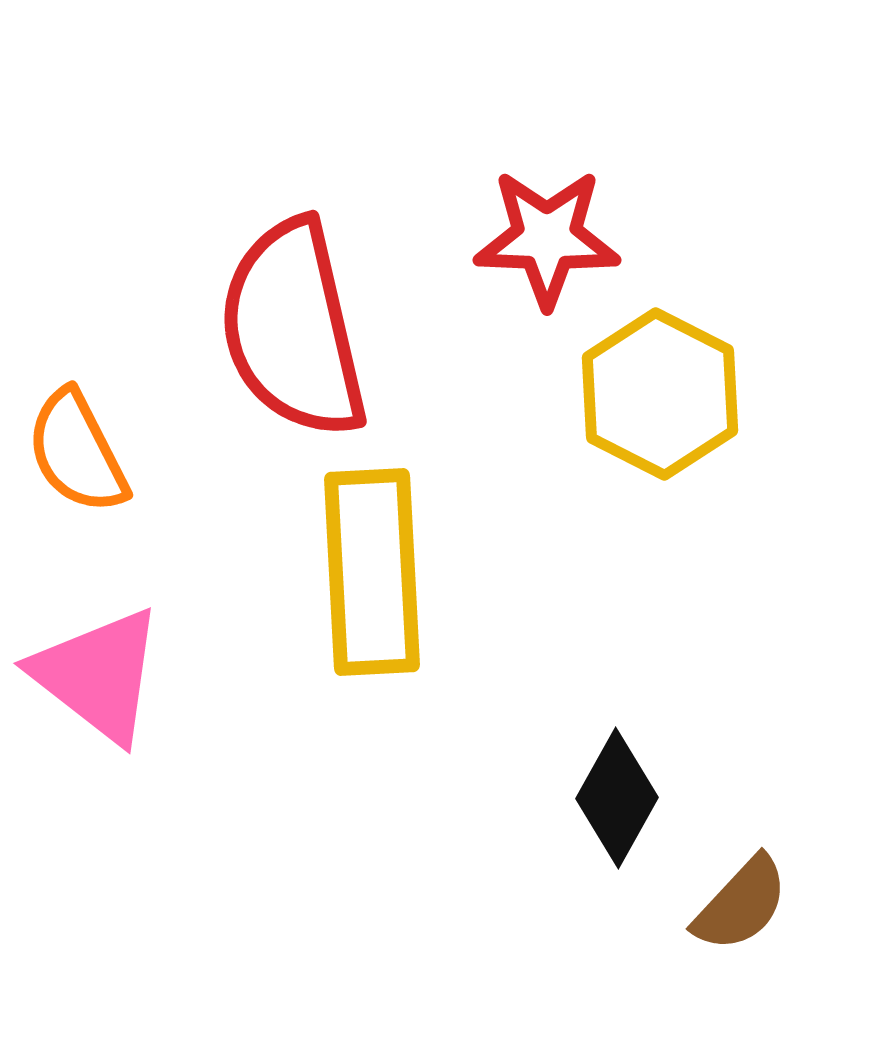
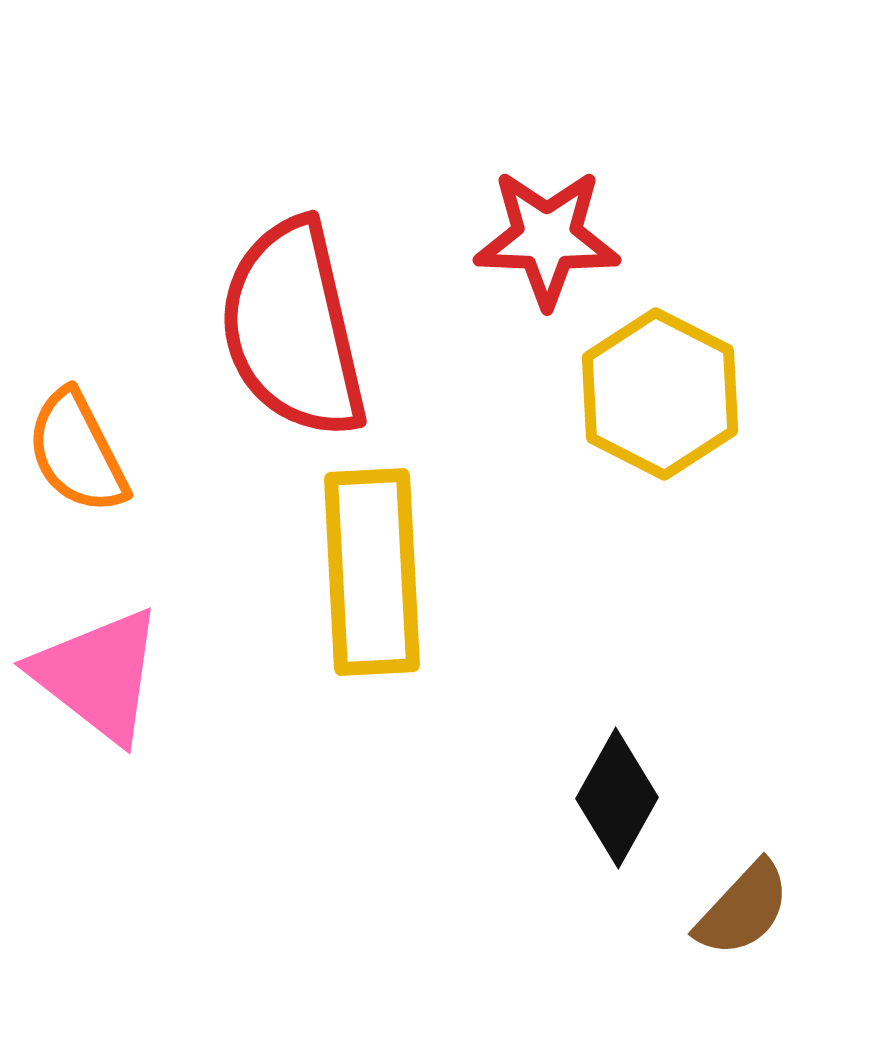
brown semicircle: moved 2 px right, 5 px down
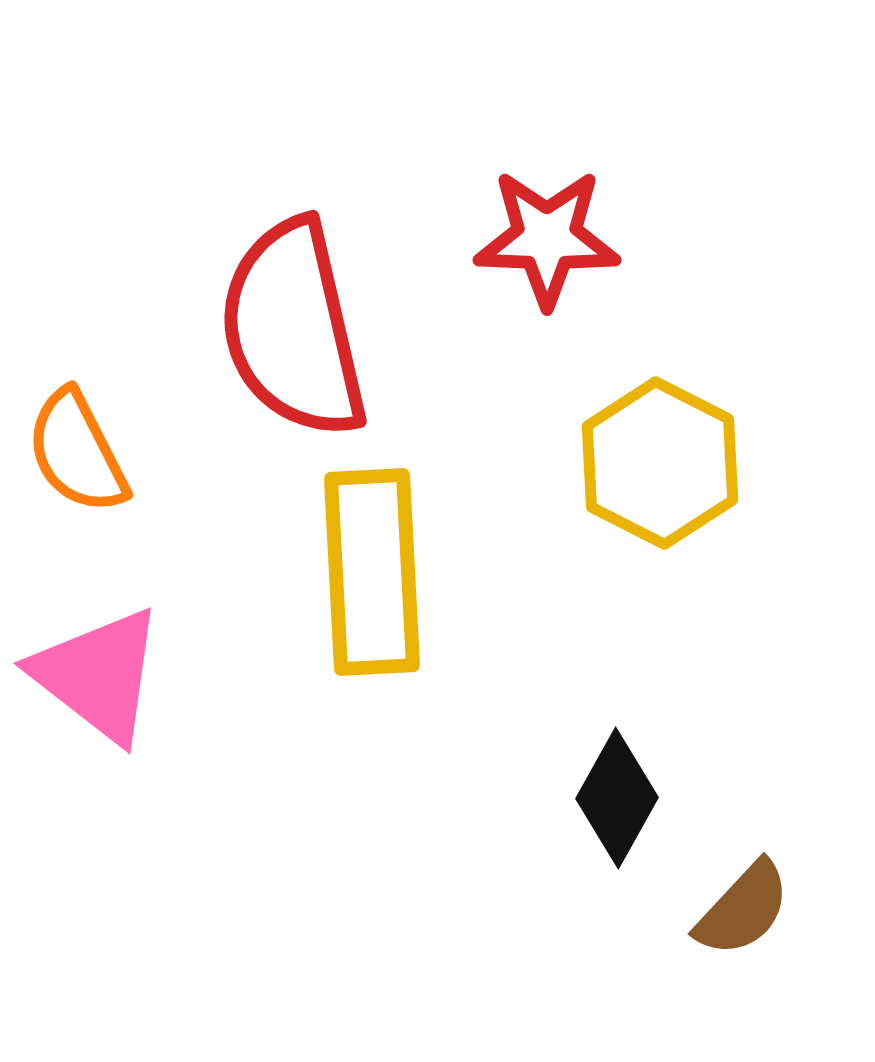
yellow hexagon: moved 69 px down
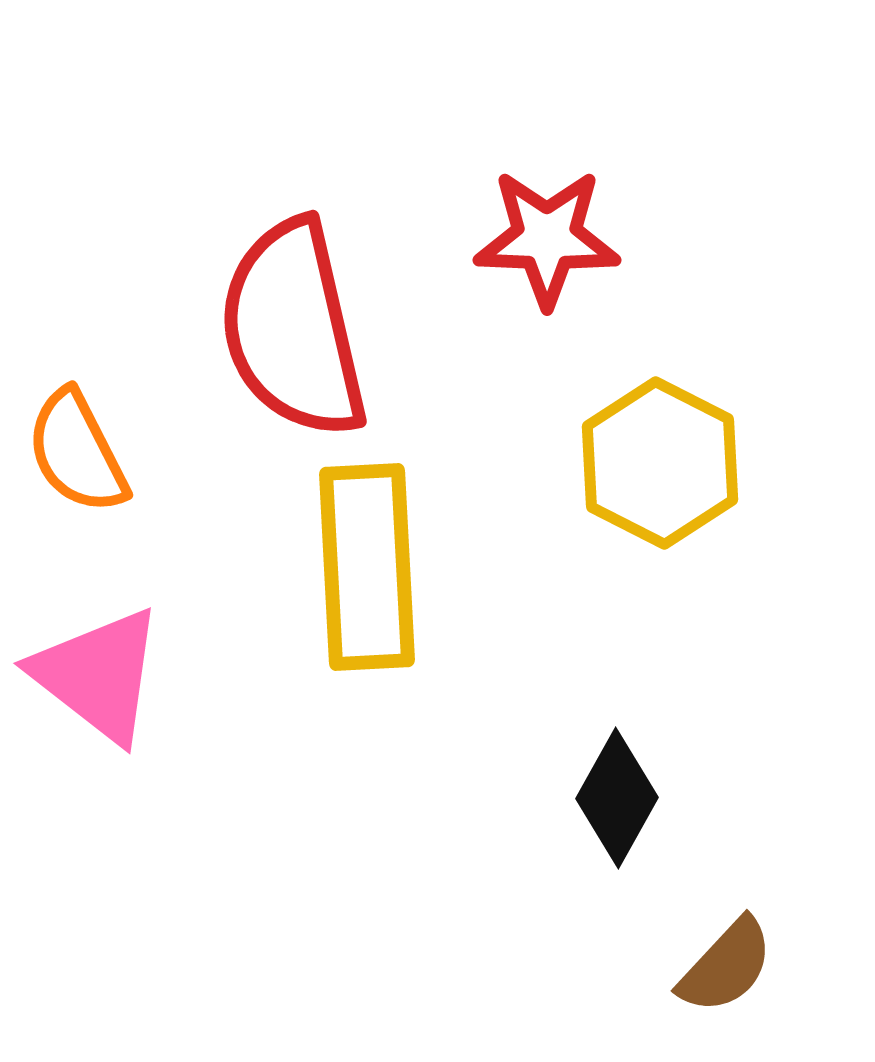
yellow rectangle: moved 5 px left, 5 px up
brown semicircle: moved 17 px left, 57 px down
